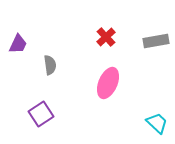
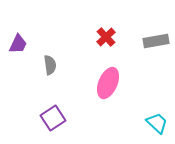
purple square: moved 12 px right, 4 px down
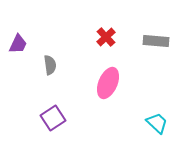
gray rectangle: rotated 15 degrees clockwise
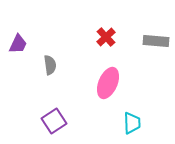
purple square: moved 1 px right, 3 px down
cyan trapezoid: moved 25 px left; rotated 45 degrees clockwise
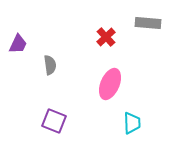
gray rectangle: moved 8 px left, 18 px up
pink ellipse: moved 2 px right, 1 px down
purple square: rotated 35 degrees counterclockwise
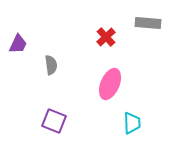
gray semicircle: moved 1 px right
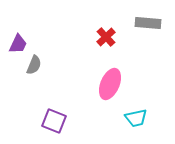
gray semicircle: moved 17 px left; rotated 30 degrees clockwise
cyan trapezoid: moved 4 px right, 5 px up; rotated 80 degrees clockwise
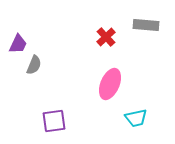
gray rectangle: moved 2 px left, 2 px down
purple square: rotated 30 degrees counterclockwise
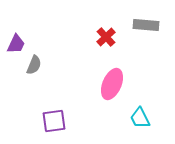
purple trapezoid: moved 2 px left
pink ellipse: moved 2 px right
cyan trapezoid: moved 4 px right; rotated 75 degrees clockwise
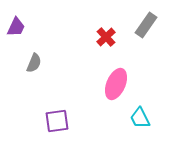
gray rectangle: rotated 60 degrees counterclockwise
purple trapezoid: moved 17 px up
gray semicircle: moved 2 px up
pink ellipse: moved 4 px right
purple square: moved 3 px right
